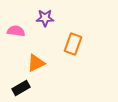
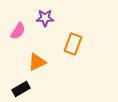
pink semicircle: moved 2 px right; rotated 114 degrees clockwise
orange triangle: moved 1 px right, 1 px up
black rectangle: moved 1 px down
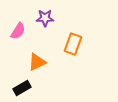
black rectangle: moved 1 px right, 1 px up
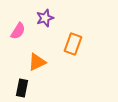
purple star: rotated 18 degrees counterclockwise
black rectangle: rotated 48 degrees counterclockwise
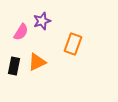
purple star: moved 3 px left, 3 px down
pink semicircle: moved 3 px right, 1 px down
black rectangle: moved 8 px left, 22 px up
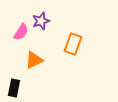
purple star: moved 1 px left
orange triangle: moved 3 px left, 2 px up
black rectangle: moved 22 px down
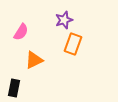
purple star: moved 23 px right, 1 px up
